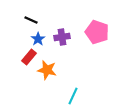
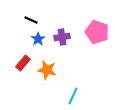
red rectangle: moved 6 px left, 6 px down
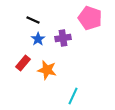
black line: moved 2 px right
pink pentagon: moved 7 px left, 14 px up
purple cross: moved 1 px right, 1 px down
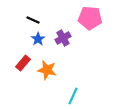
pink pentagon: rotated 15 degrees counterclockwise
purple cross: rotated 21 degrees counterclockwise
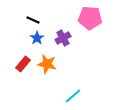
blue star: moved 1 px left, 1 px up
red rectangle: moved 1 px down
orange star: moved 6 px up
cyan line: rotated 24 degrees clockwise
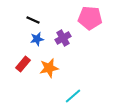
blue star: moved 1 px down; rotated 24 degrees clockwise
orange star: moved 2 px right, 4 px down; rotated 24 degrees counterclockwise
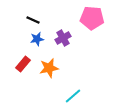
pink pentagon: moved 2 px right
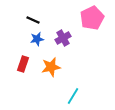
pink pentagon: rotated 30 degrees counterclockwise
red rectangle: rotated 21 degrees counterclockwise
orange star: moved 2 px right, 1 px up
cyan line: rotated 18 degrees counterclockwise
